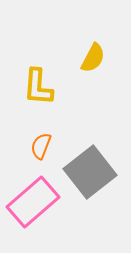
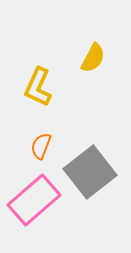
yellow L-shape: rotated 21 degrees clockwise
pink rectangle: moved 1 px right, 2 px up
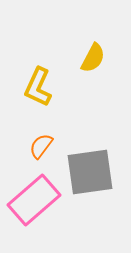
orange semicircle: rotated 16 degrees clockwise
gray square: rotated 30 degrees clockwise
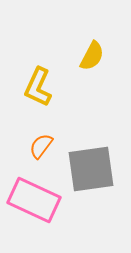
yellow semicircle: moved 1 px left, 2 px up
gray square: moved 1 px right, 3 px up
pink rectangle: rotated 66 degrees clockwise
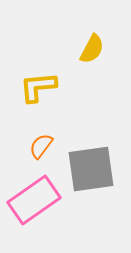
yellow semicircle: moved 7 px up
yellow L-shape: rotated 60 degrees clockwise
pink rectangle: rotated 60 degrees counterclockwise
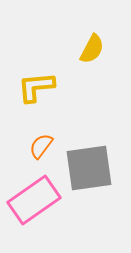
yellow L-shape: moved 2 px left
gray square: moved 2 px left, 1 px up
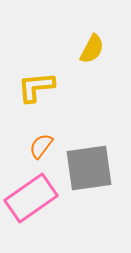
pink rectangle: moved 3 px left, 2 px up
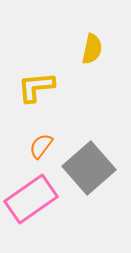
yellow semicircle: rotated 16 degrees counterclockwise
gray square: rotated 33 degrees counterclockwise
pink rectangle: moved 1 px down
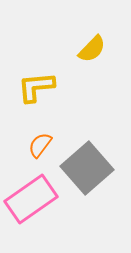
yellow semicircle: rotated 32 degrees clockwise
orange semicircle: moved 1 px left, 1 px up
gray square: moved 2 px left
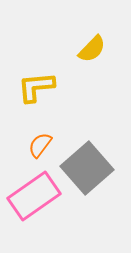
pink rectangle: moved 3 px right, 3 px up
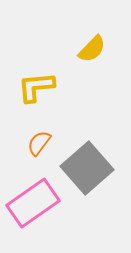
orange semicircle: moved 1 px left, 2 px up
pink rectangle: moved 1 px left, 7 px down
